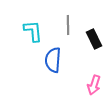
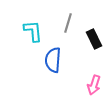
gray line: moved 2 px up; rotated 18 degrees clockwise
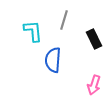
gray line: moved 4 px left, 3 px up
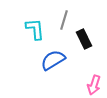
cyan L-shape: moved 2 px right, 2 px up
black rectangle: moved 10 px left
blue semicircle: rotated 55 degrees clockwise
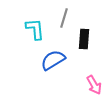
gray line: moved 2 px up
black rectangle: rotated 30 degrees clockwise
pink arrow: rotated 48 degrees counterclockwise
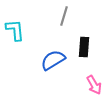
gray line: moved 2 px up
cyan L-shape: moved 20 px left, 1 px down
black rectangle: moved 8 px down
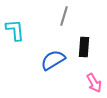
pink arrow: moved 2 px up
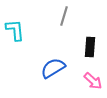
black rectangle: moved 6 px right
blue semicircle: moved 8 px down
pink arrow: moved 1 px left, 2 px up; rotated 18 degrees counterclockwise
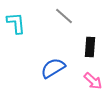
gray line: rotated 66 degrees counterclockwise
cyan L-shape: moved 1 px right, 7 px up
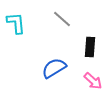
gray line: moved 2 px left, 3 px down
blue semicircle: moved 1 px right
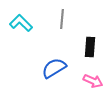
gray line: rotated 54 degrees clockwise
cyan L-shape: moved 5 px right; rotated 40 degrees counterclockwise
pink arrow: rotated 18 degrees counterclockwise
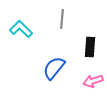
cyan L-shape: moved 6 px down
blue semicircle: rotated 20 degrees counterclockwise
pink arrow: rotated 138 degrees clockwise
